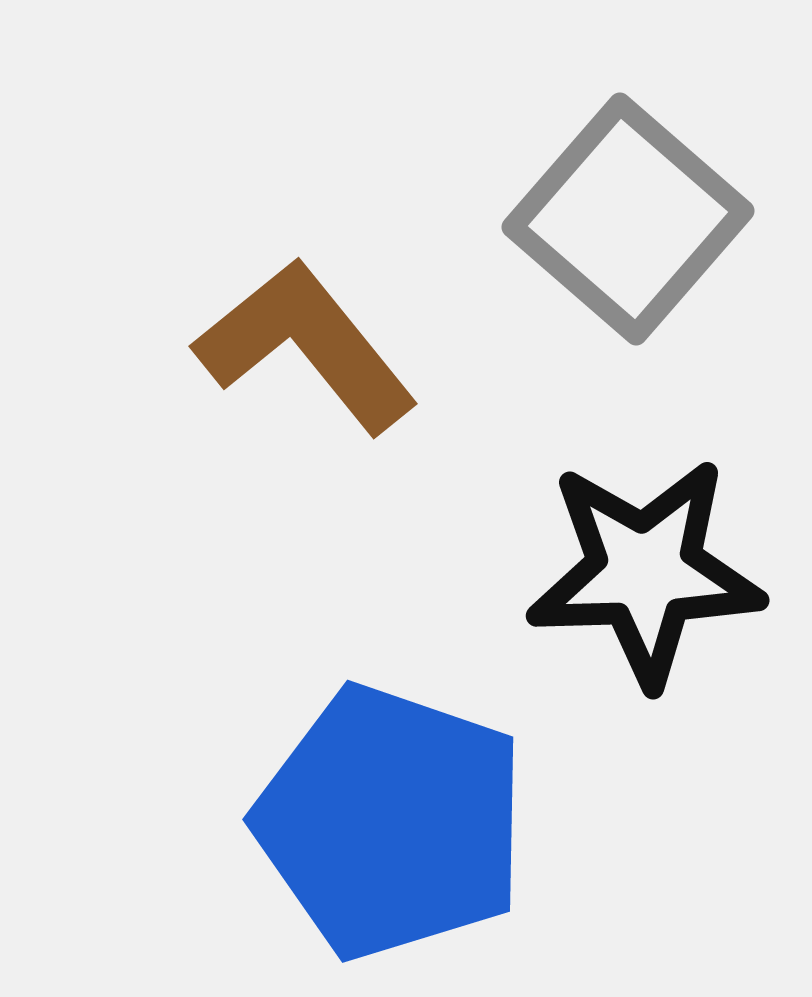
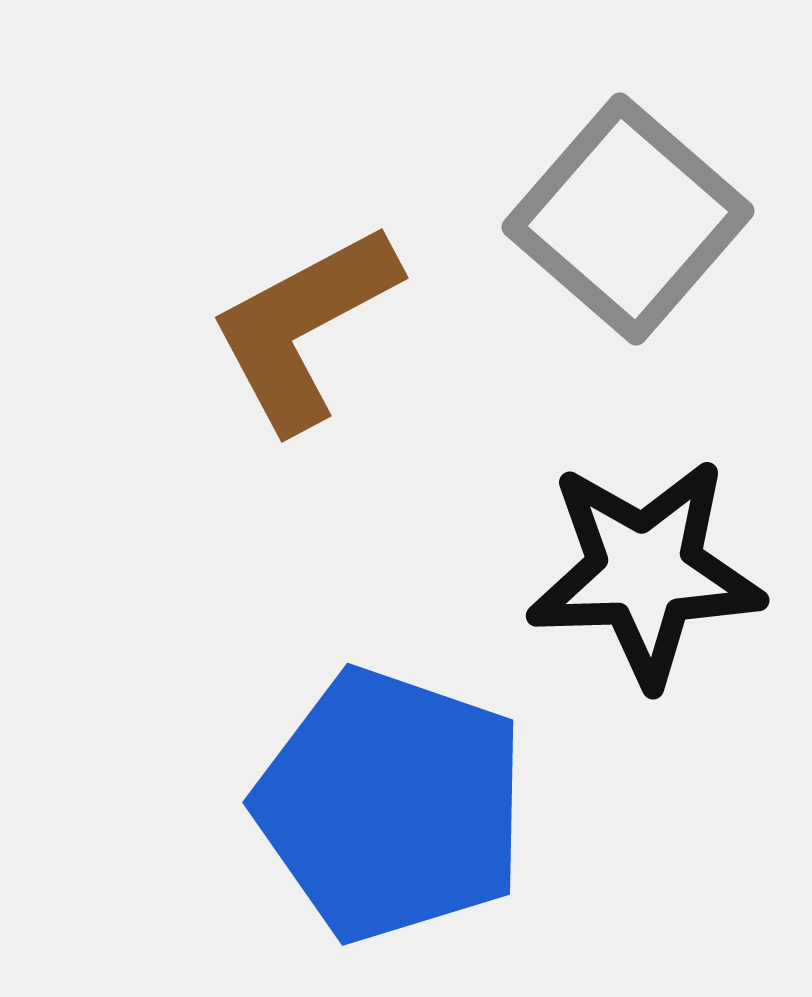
brown L-shape: moved 2 px left, 19 px up; rotated 79 degrees counterclockwise
blue pentagon: moved 17 px up
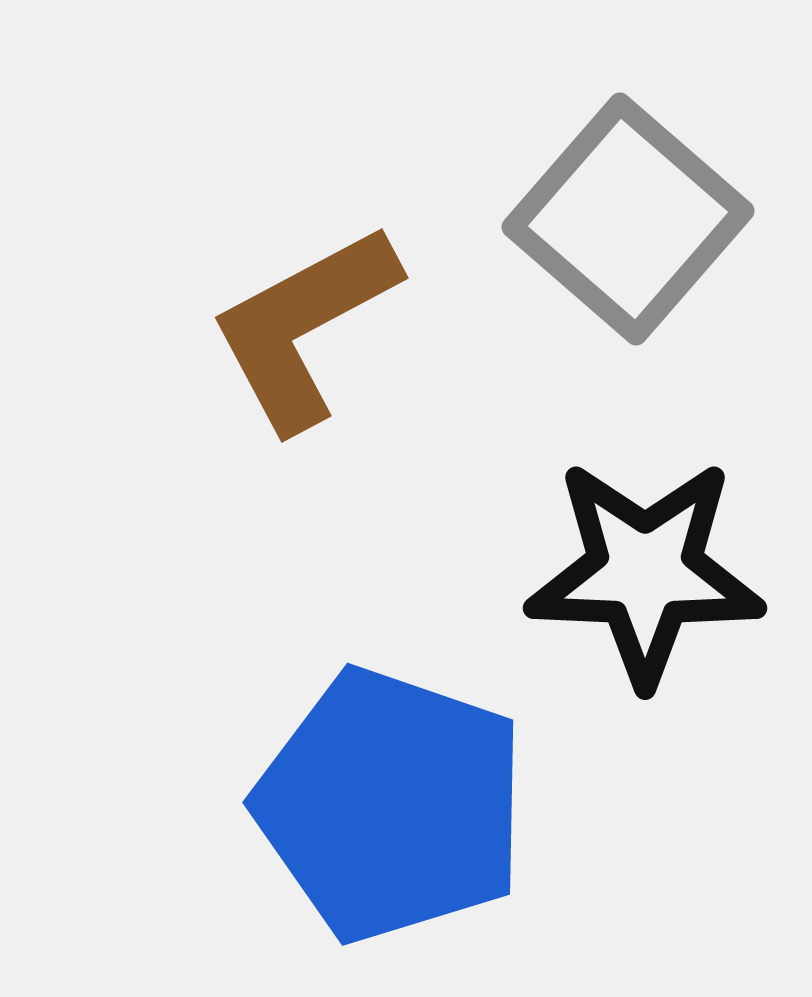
black star: rotated 4 degrees clockwise
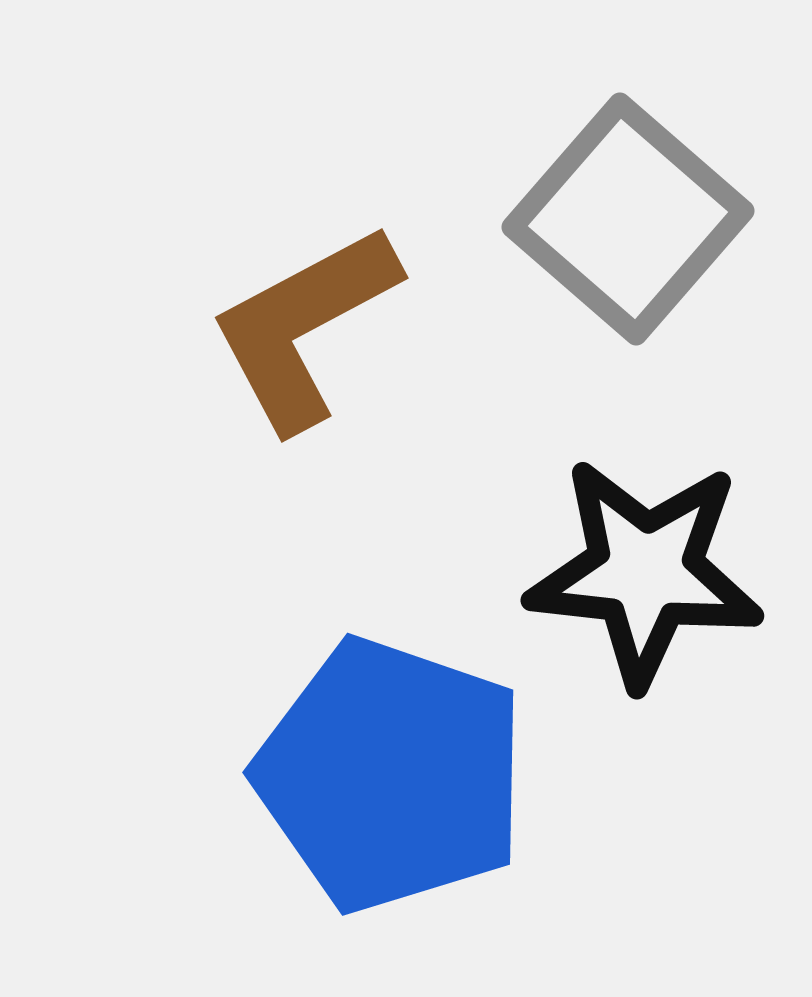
black star: rotated 4 degrees clockwise
blue pentagon: moved 30 px up
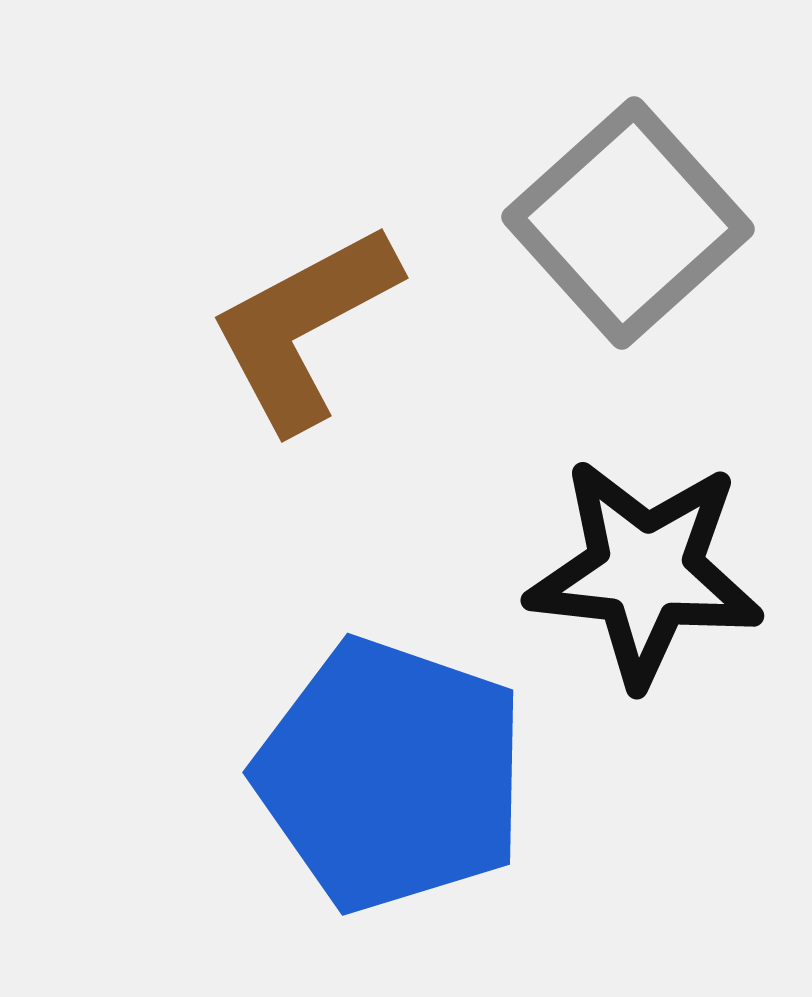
gray square: moved 4 px down; rotated 7 degrees clockwise
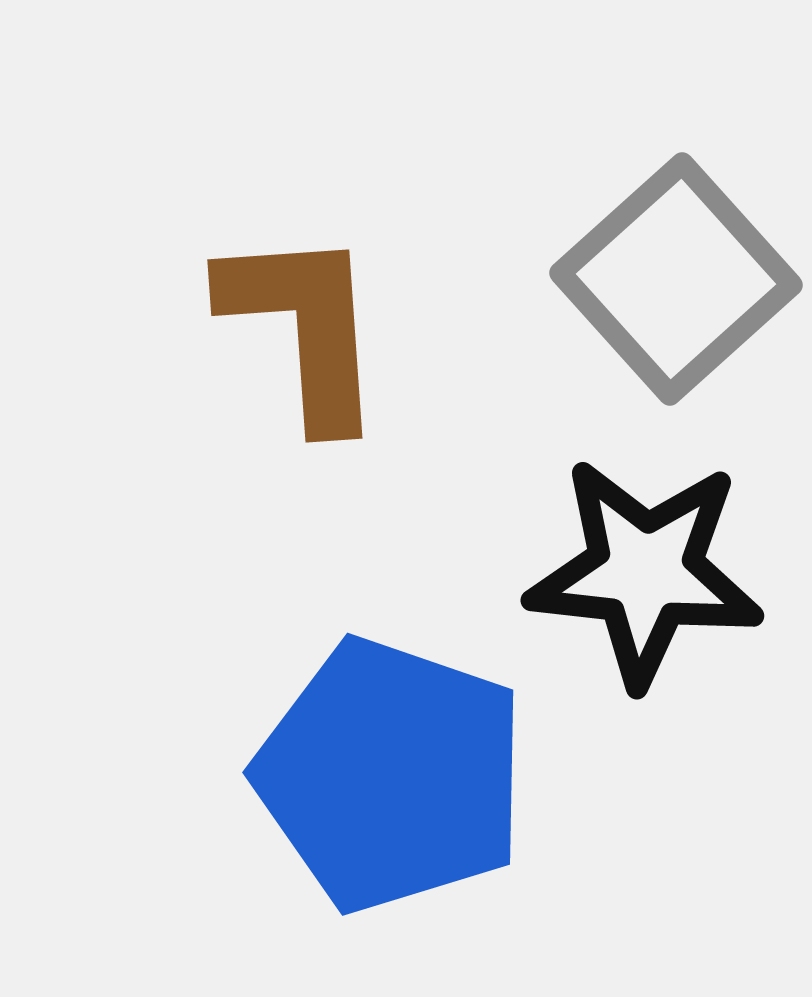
gray square: moved 48 px right, 56 px down
brown L-shape: rotated 114 degrees clockwise
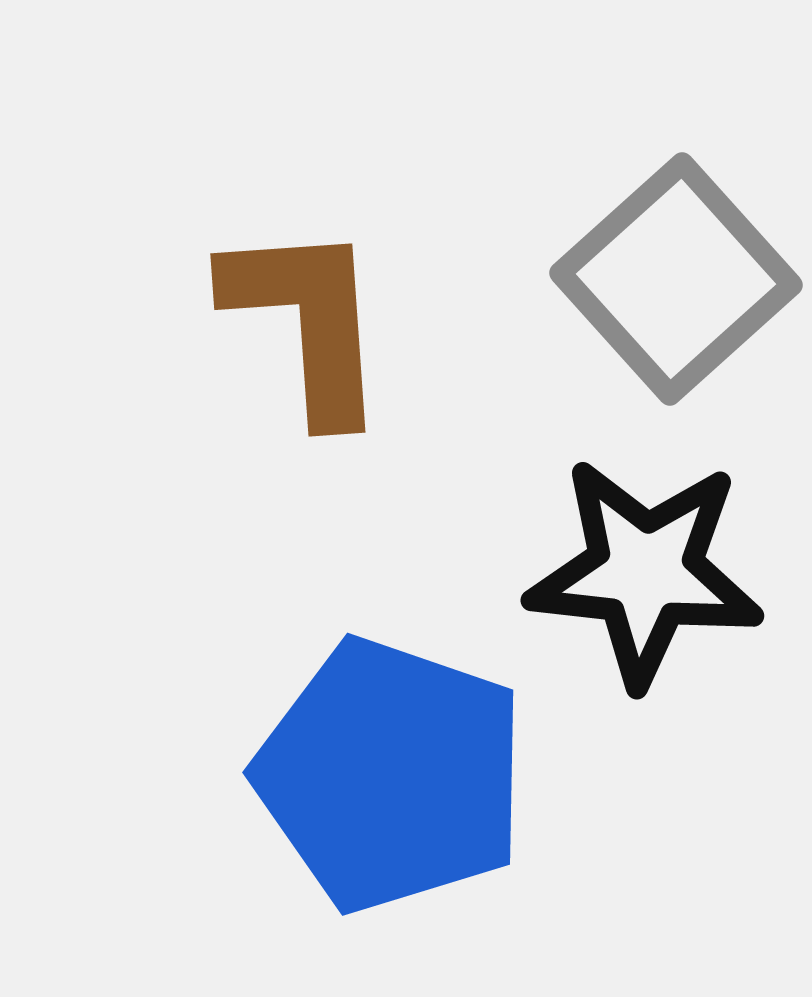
brown L-shape: moved 3 px right, 6 px up
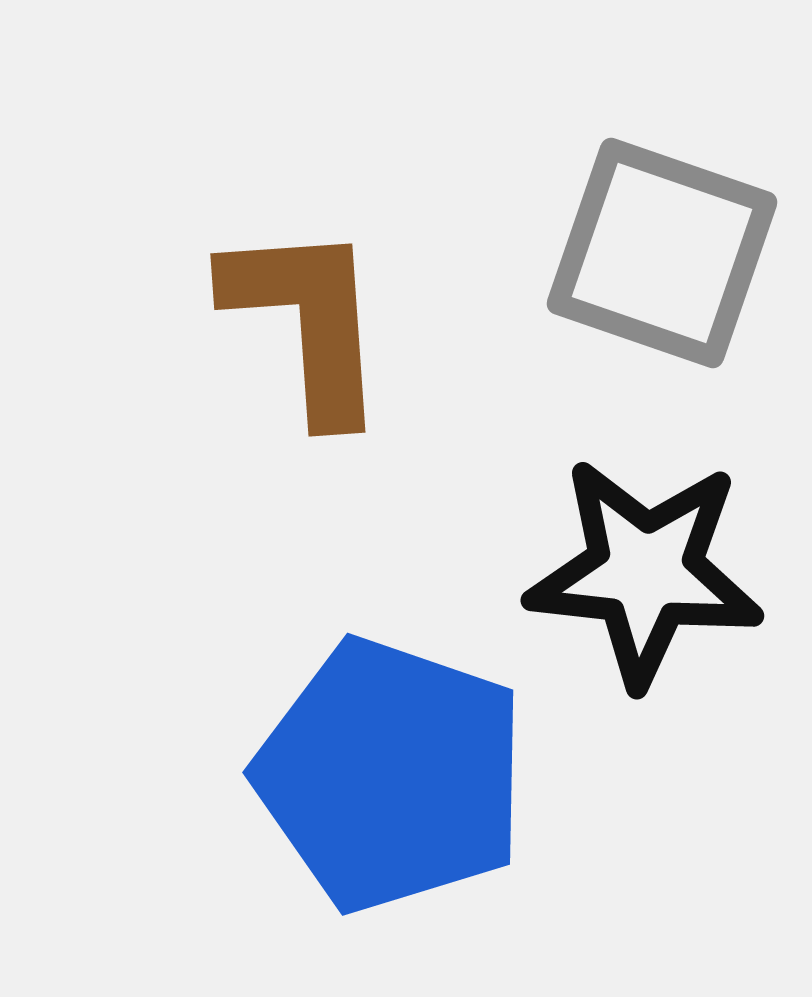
gray square: moved 14 px left, 26 px up; rotated 29 degrees counterclockwise
